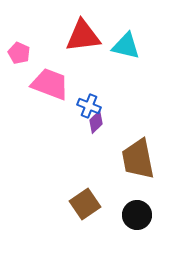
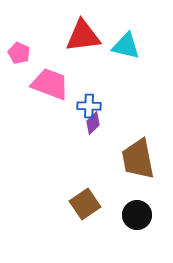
blue cross: rotated 20 degrees counterclockwise
purple diamond: moved 3 px left, 1 px down
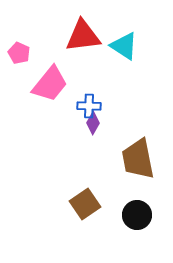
cyan triangle: moved 2 px left; rotated 20 degrees clockwise
pink trapezoid: rotated 108 degrees clockwise
purple diamond: rotated 15 degrees counterclockwise
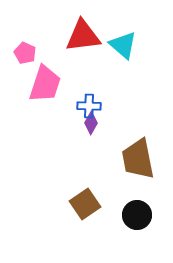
cyan triangle: moved 1 px left, 1 px up; rotated 8 degrees clockwise
pink pentagon: moved 6 px right
pink trapezoid: moved 5 px left; rotated 21 degrees counterclockwise
purple diamond: moved 2 px left
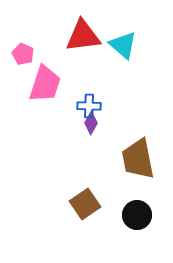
pink pentagon: moved 2 px left, 1 px down
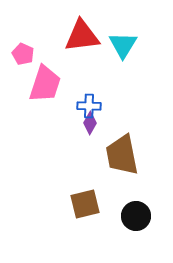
red triangle: moved 1 px left
cyan triangle: rotated 20 degrees clockwise
purple diamond: moved 1 px left
brown trapezoid: moved 16 px left, 4 px up
brown square: rotated 20 degrees clockwise
black circle: moved 1 px left, 1 px down
